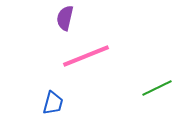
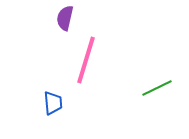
pink line: moved 4 px down; rotated 51 degrees counterclockwise
blue trapezoid: rotated 20 degrees counterclockwise
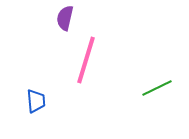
blue trapezoid: moved 17 px left, 2 px up
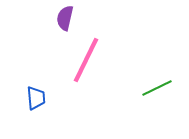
pink line: rotated 9 degrees clockwise
blue trapezoid: moved 3 px up
